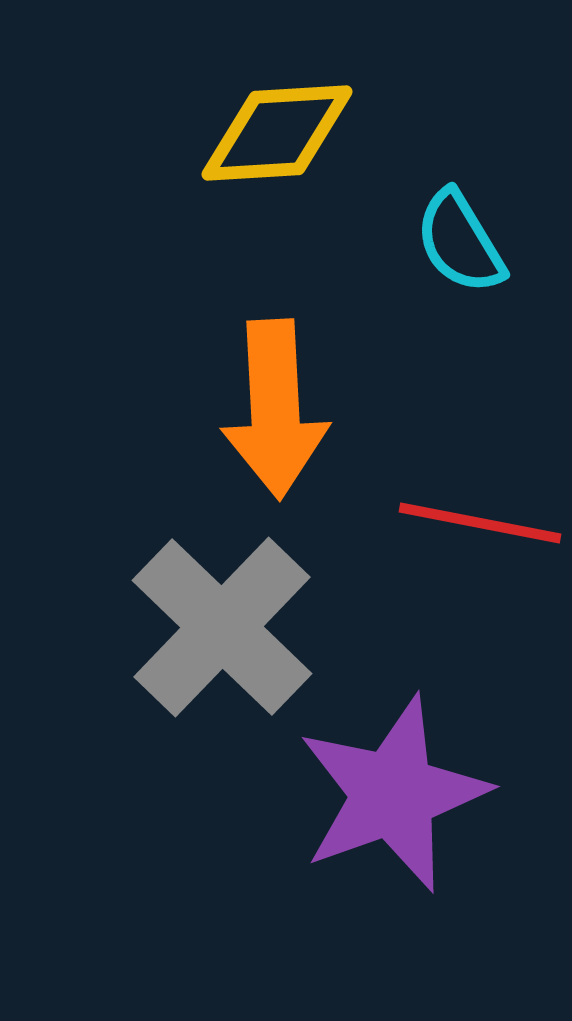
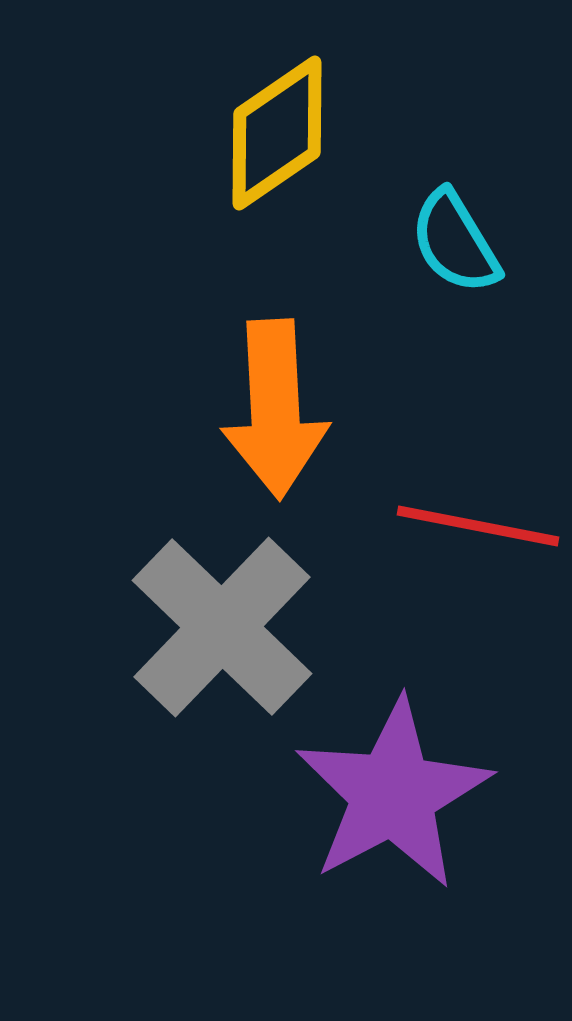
yellow diamond: rotated 31 degrees counterclockwise
cyan semicircle: moved 5 px left
red line: moved 2 px left, 3 px down
purple star: rotated 8 degrees counterclockwise
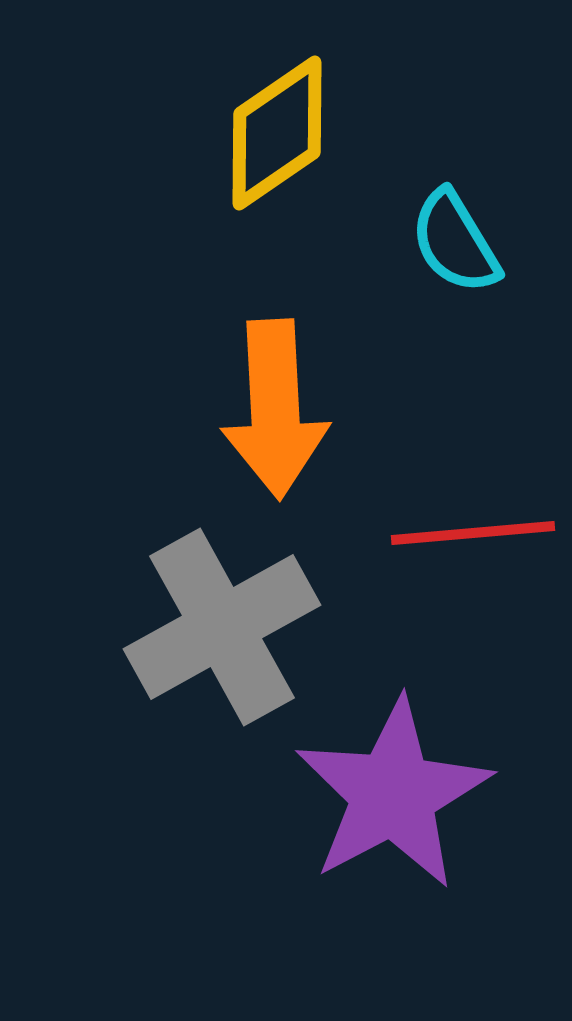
red line: moved 5 px left, 7 px down; rotated 16 degrees counterclockwise
gray cross: rotated 17 degrees clockwise
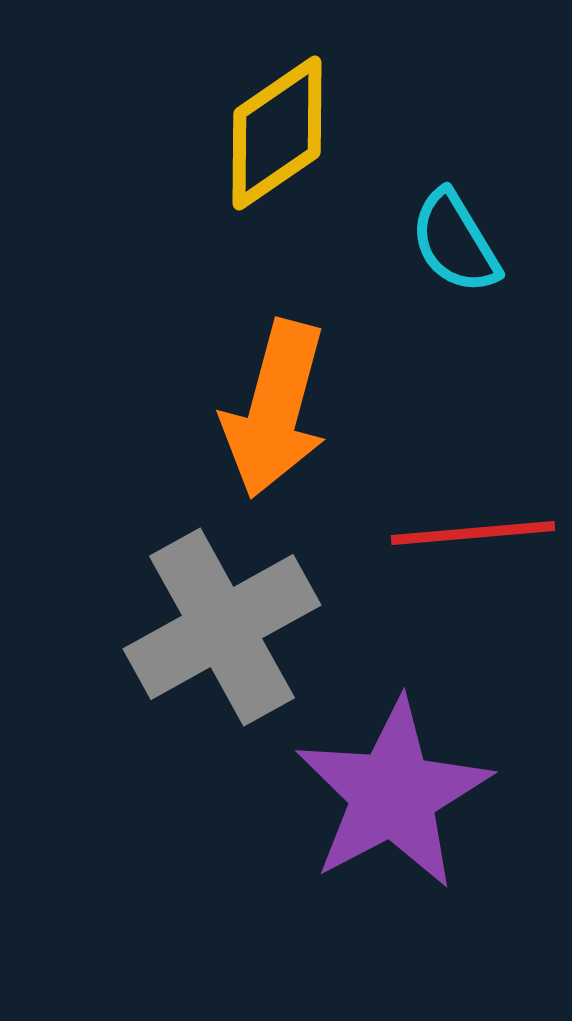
orange arrow: rotated 18 degrees clockwise
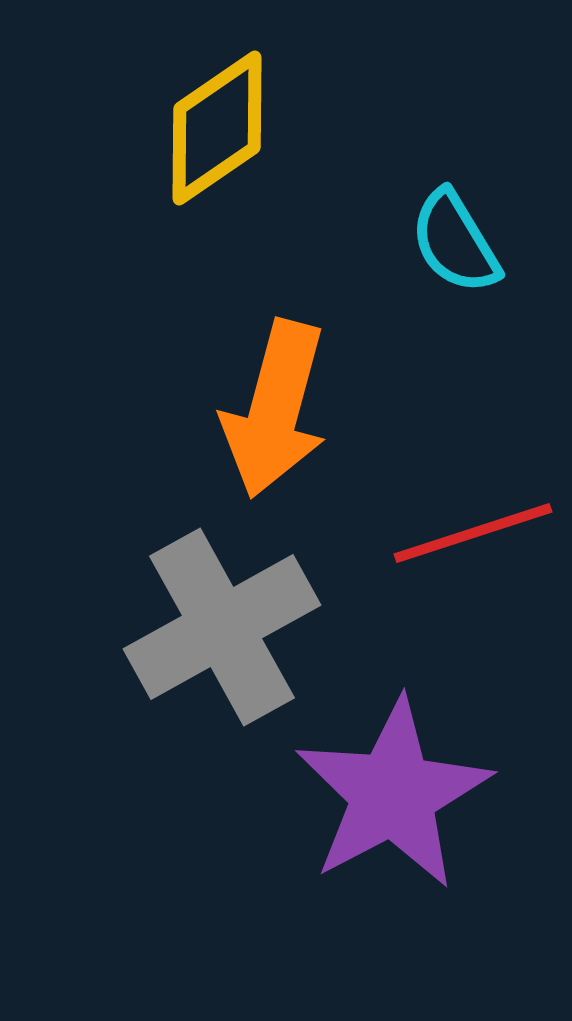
yellow diamond: moved 60 px left, 5 px up
red line: rotated 13 degrees counterclockwise
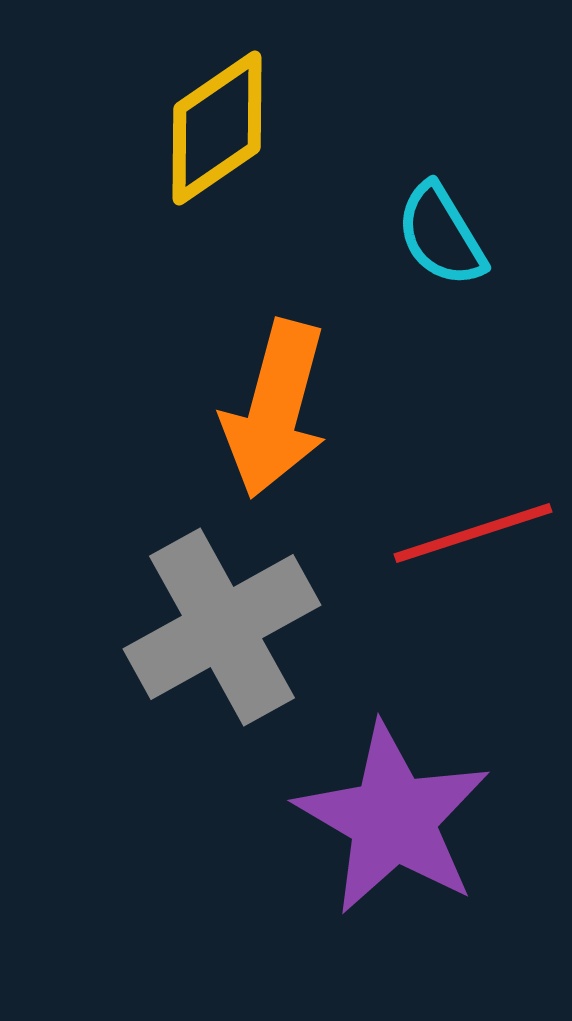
cyan semicircle: moved 14 px left, 7 px up
purple star: moved 25 px down; rotated 14 degrees counterclockwise
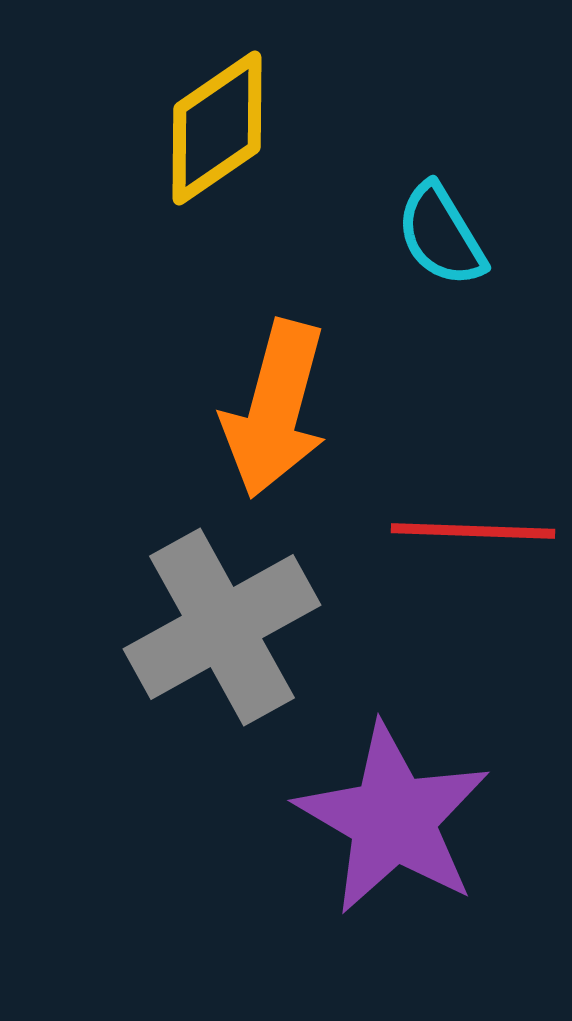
red line: moved 2 px up; rotated 20 degrees clockwise
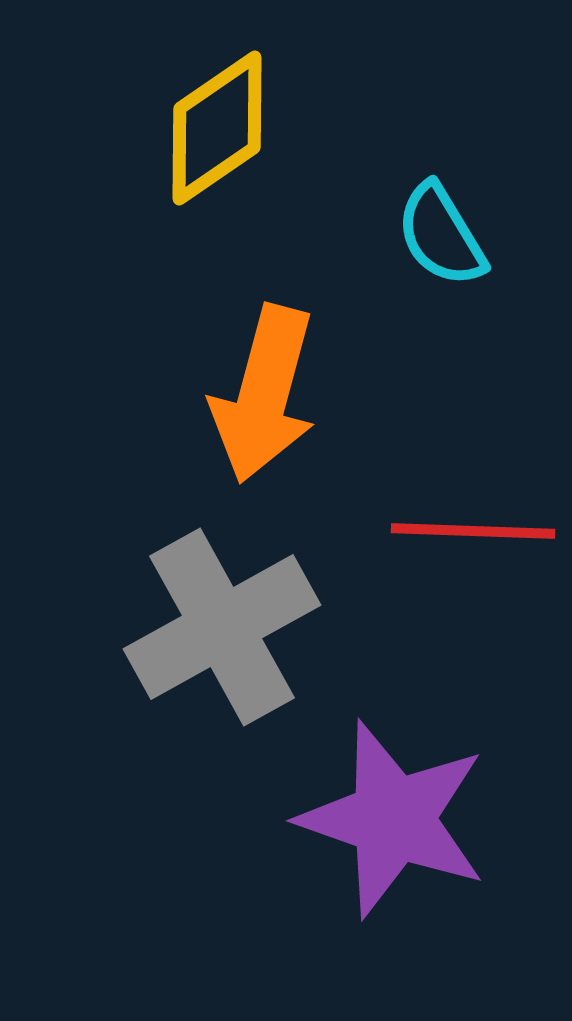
orange arrow: moved 11 px left, 15 px up
purple star: rotated 11 degrees counterclockwise
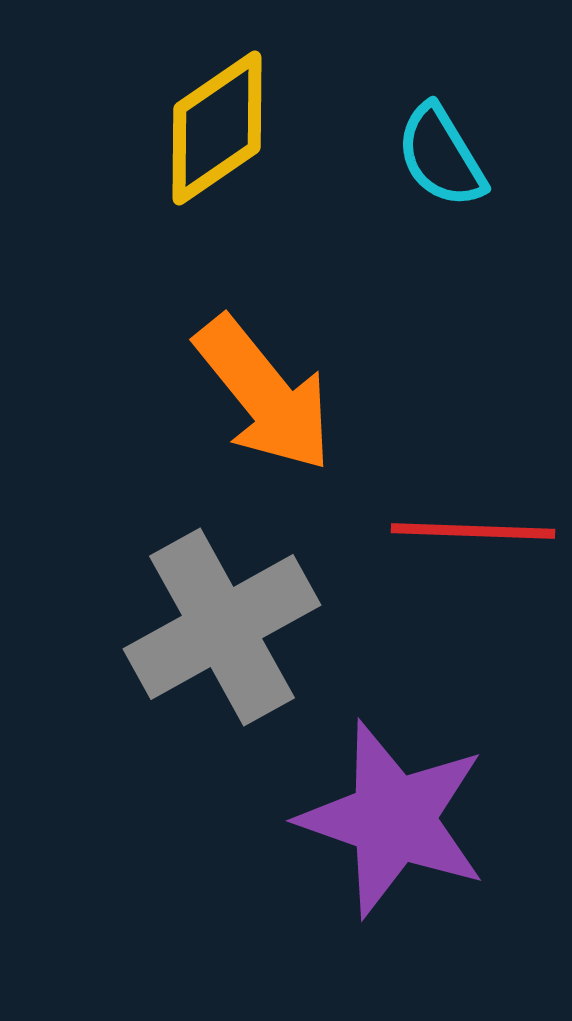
cyan semicircle: moved 79 px up
orange arrow: rotated 54 degrees counterclockwise
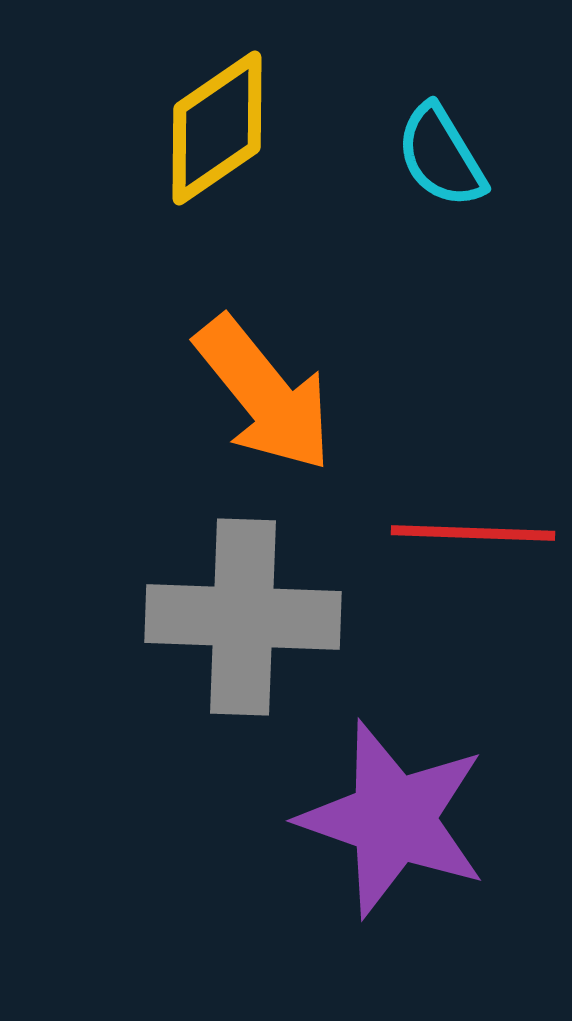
red line: moved 2 px down
gray cross: moved 21 px right, 10 px up; rotated 31 degrees clockwise
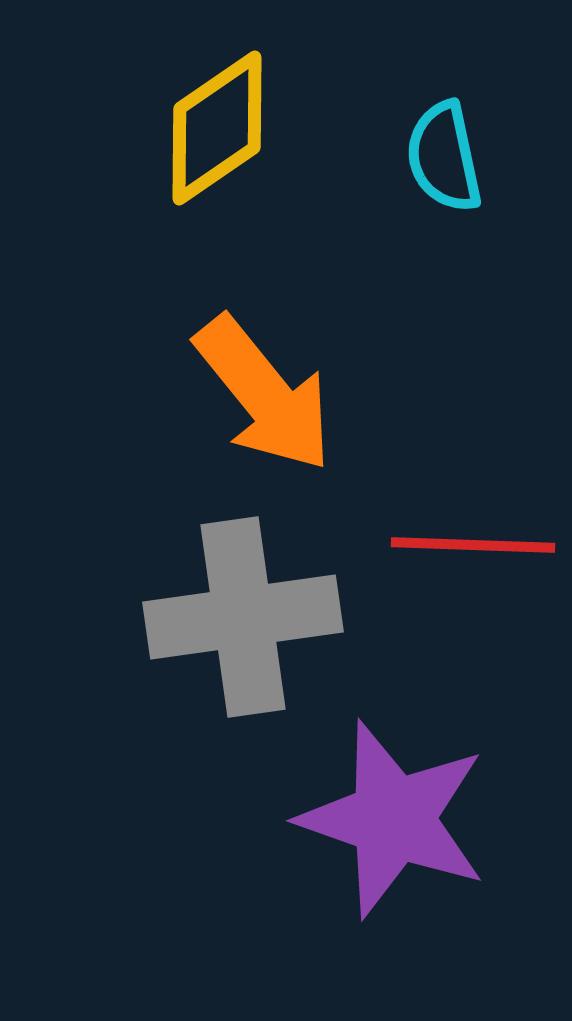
cyan semicircle: moved 3 px right, 1 px down; rotated 19 degrees clockwise
red line: moved 12 px down
gray cross: rotated 10 degrees counterclockwise
